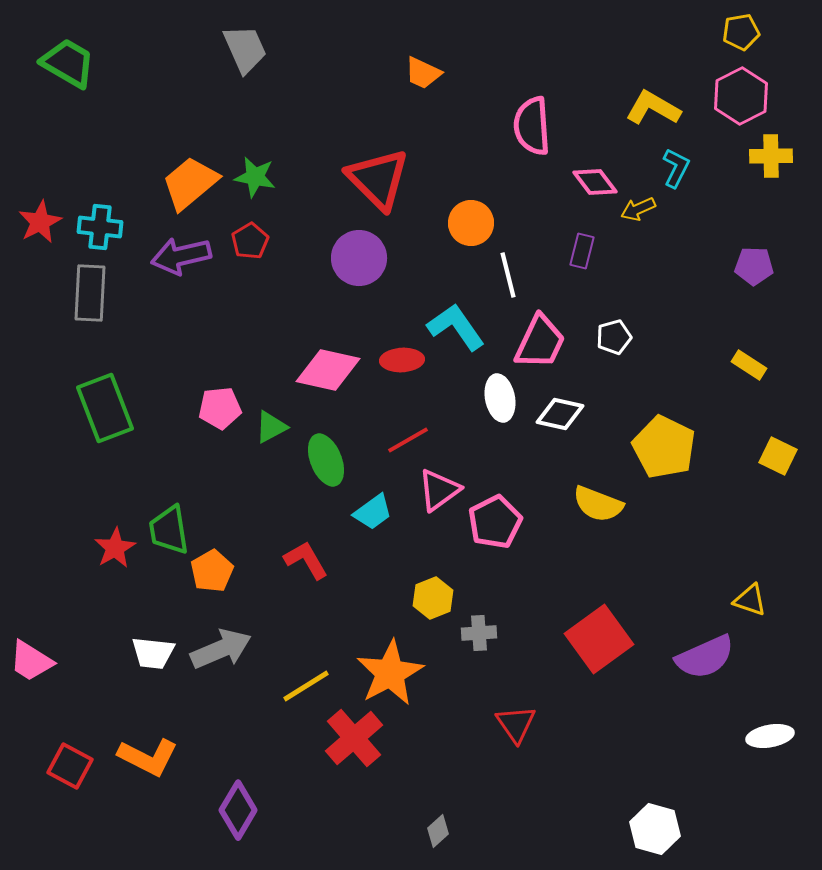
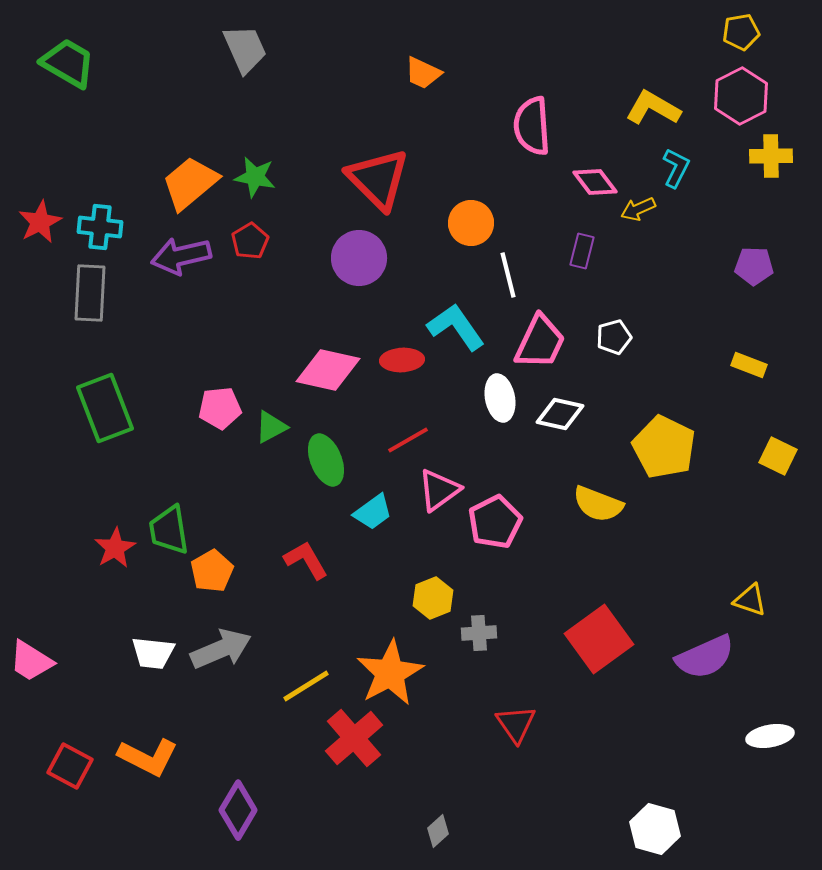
yellow rectangle at (749, 365): rotated 12 degrees counterclockwise
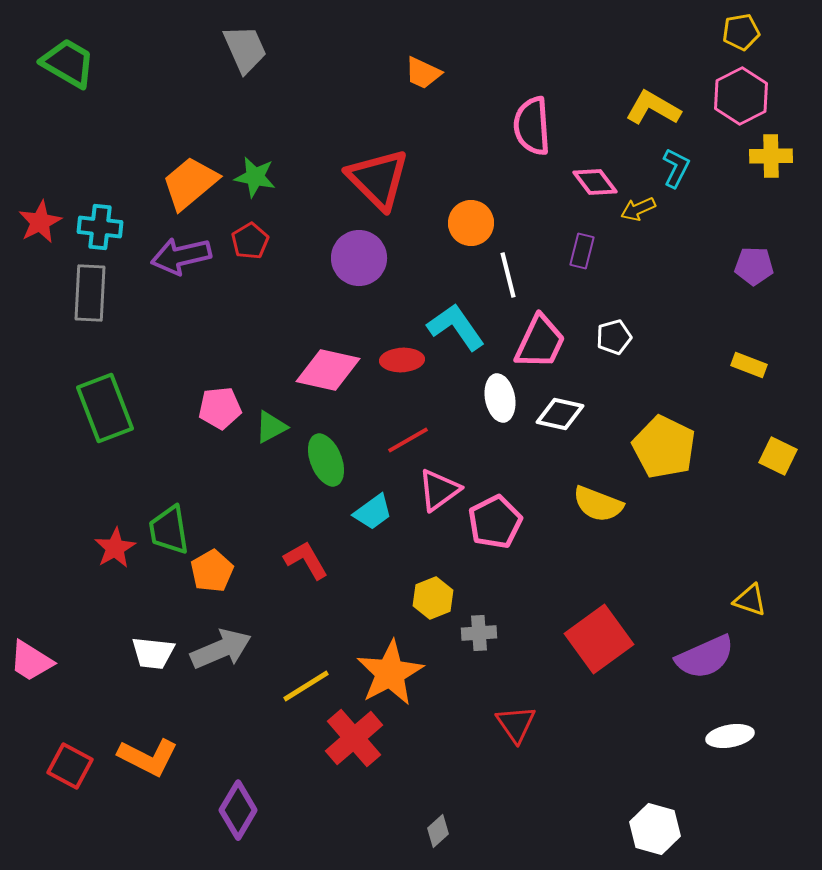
white ellipse at (770, 736): moved 40 px left
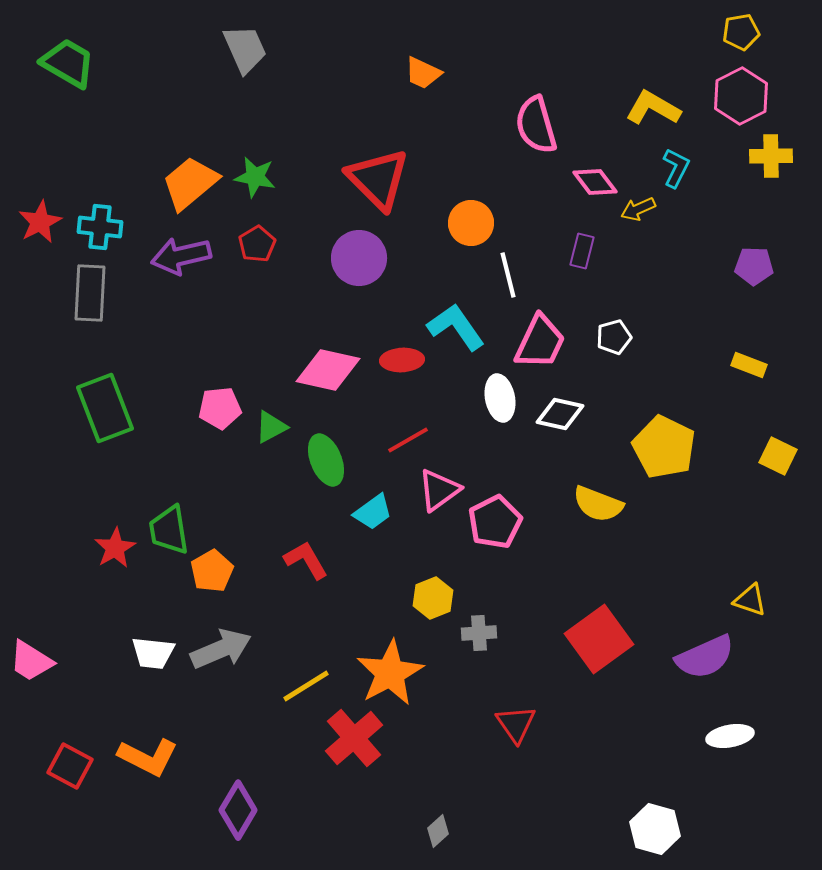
pink semicircle at (532, 126): moved 4 px right, 1 px up; rotated 12 degrees counterclockwise
red pentagon at (250, 241): moved 7 px right, 3 px down
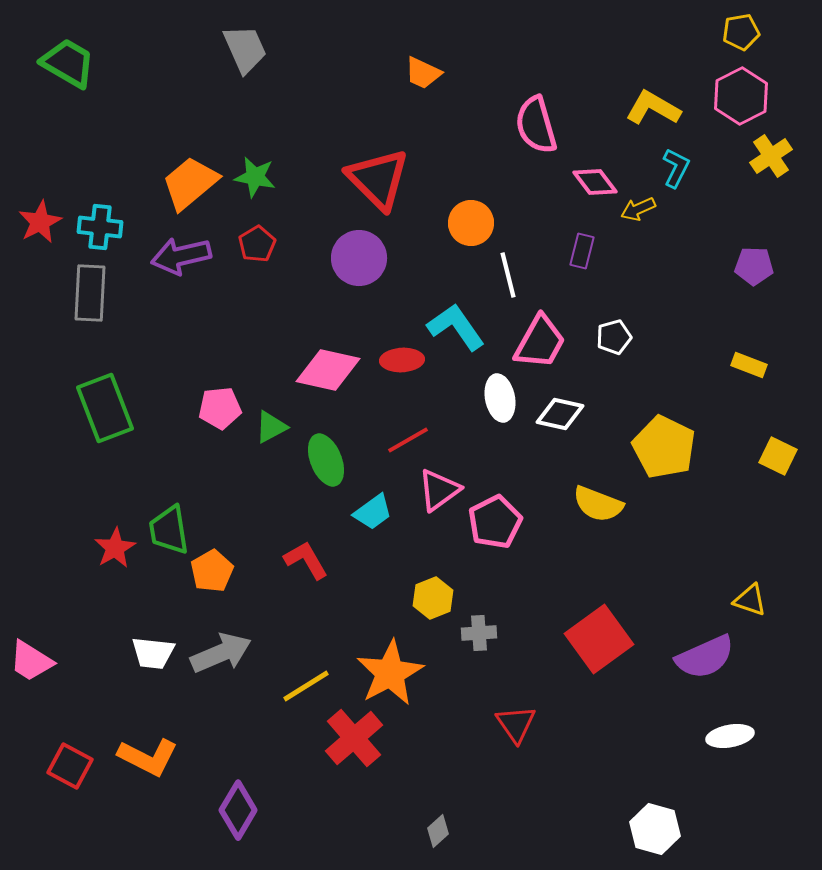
yellow cross at (771, 156): rotated 33 degrees counterclockwise
pink trapezoid at (540, 342): rotated 4 degrees clockwise
gray arrow at (221, 649): moved 4 px down
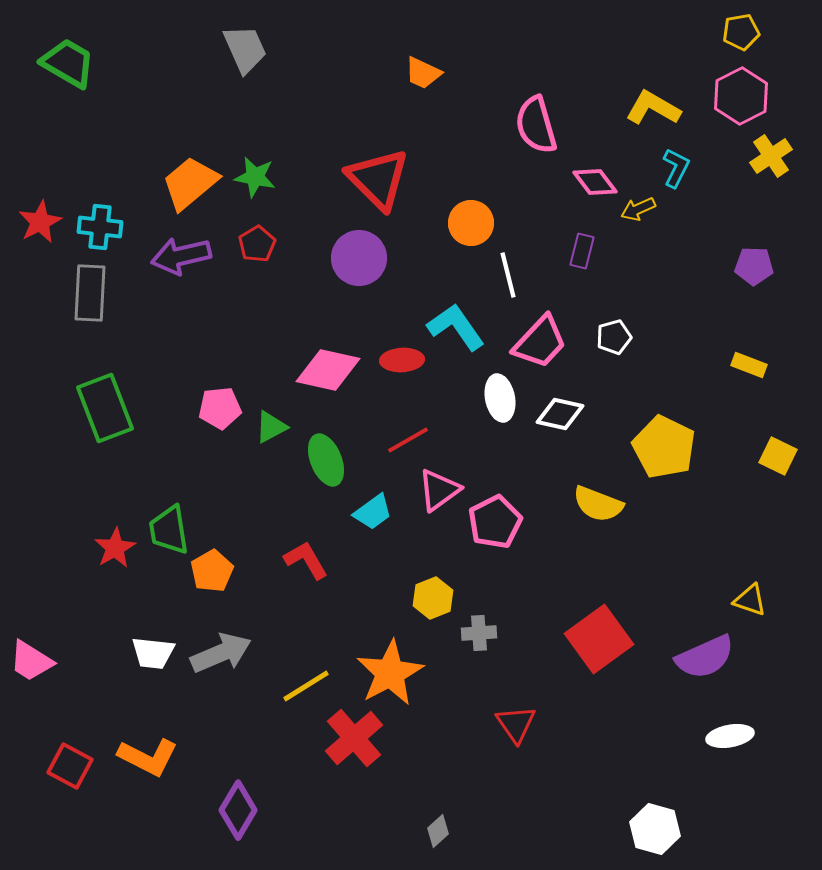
pink trapezoid at (540, 342): rotated 14 degrees clockwise
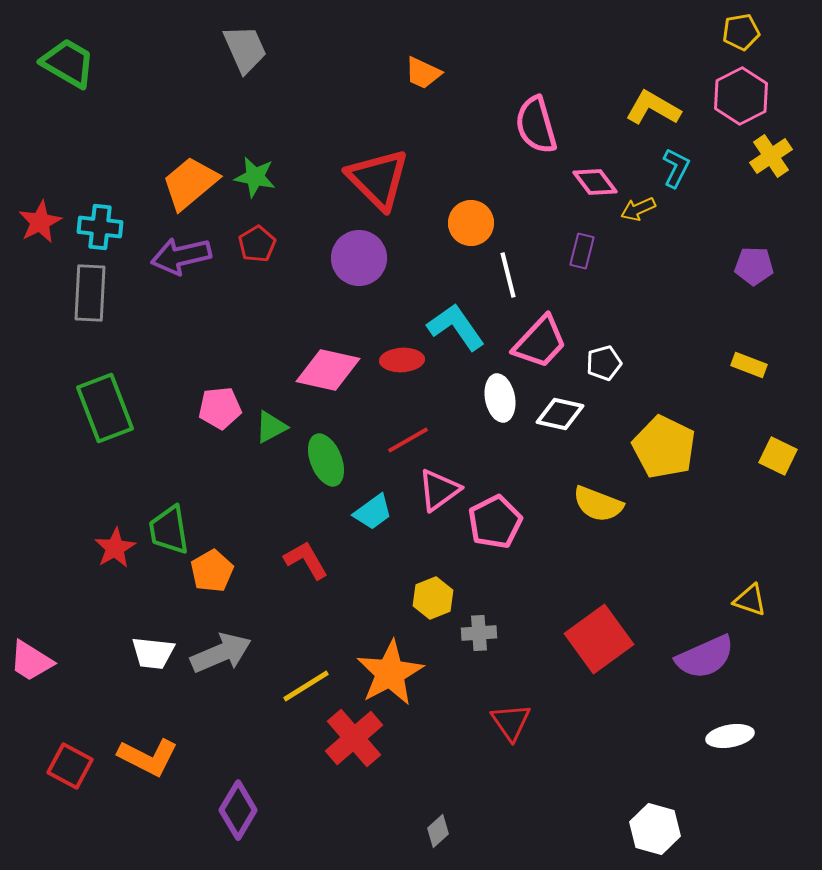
white pentagon at (614, 337): moved 10 px left, 26 px down
red triangle at (516, 724): moved 5 px left, 2 px up
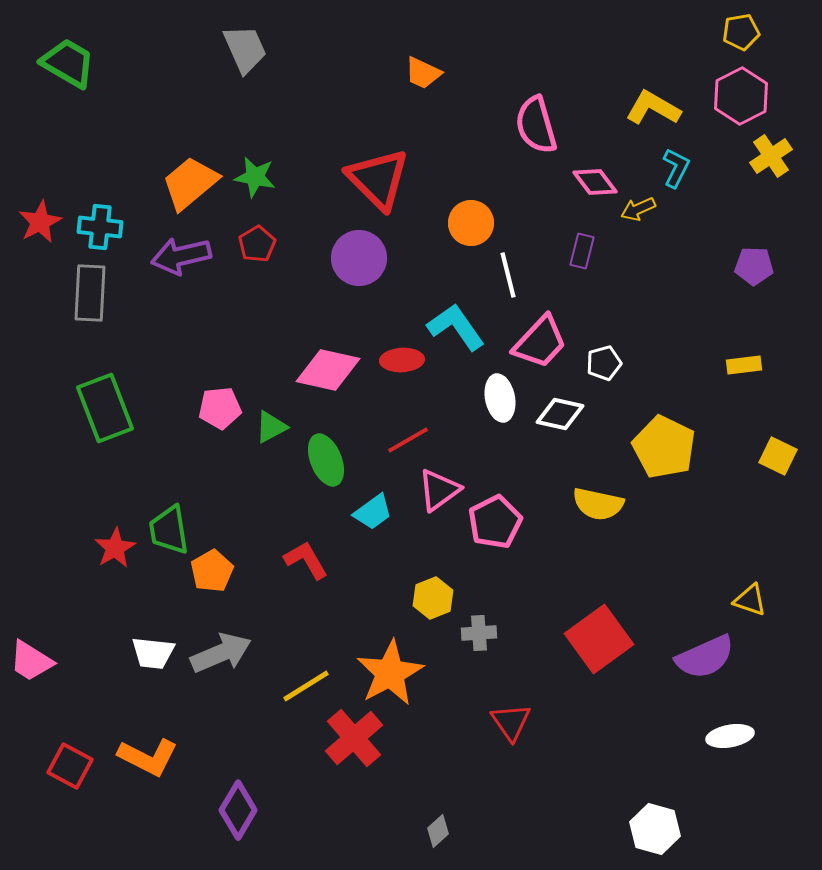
yellow rectangle at (749, 365): moved 5 px left; rotated 28 degrees counterclockwise
yellow semicircle at (598, 504): rotated 9 degrees counterclockwise
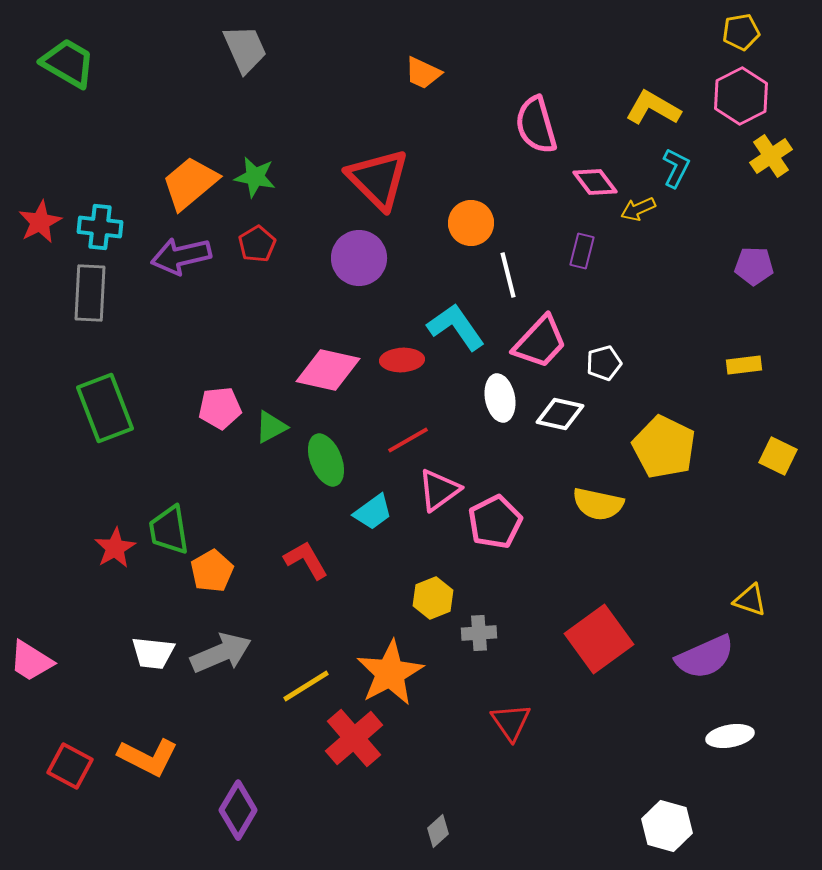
white hexagon at (655, 829): moved 12 px right, 3 px up
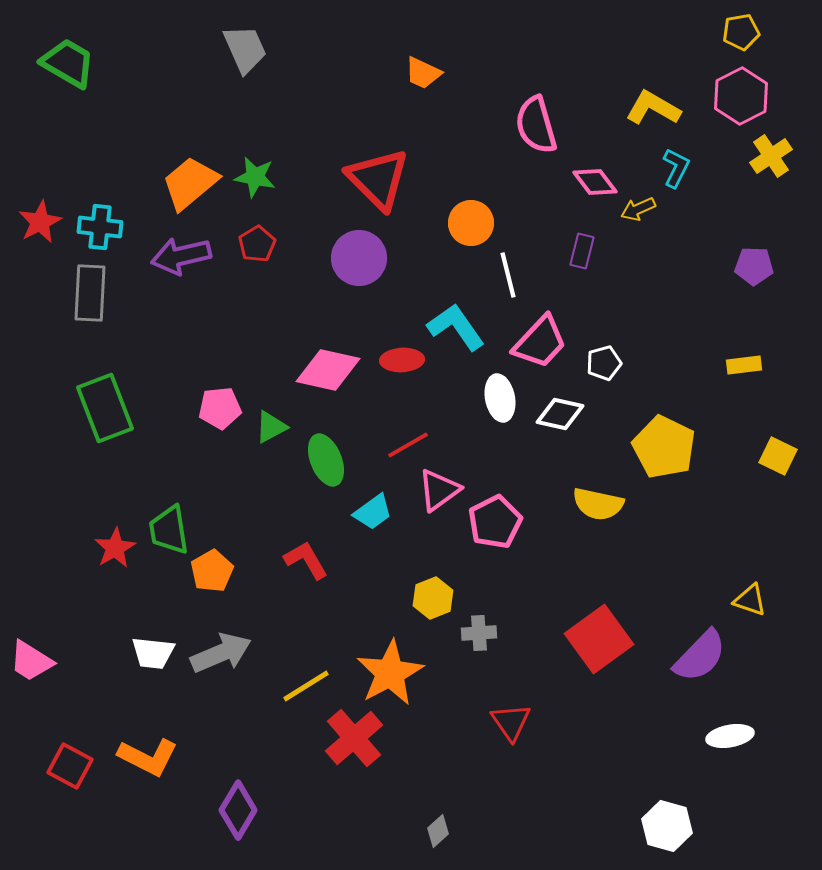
red line at (408, 440): moved 5 px down
purple semicircle at (705, 657): moved 5 px left, 1 px up; rotated 22 degrees counterclockwise
